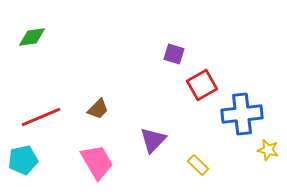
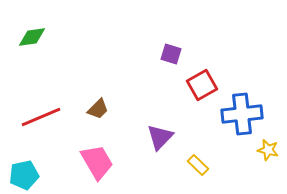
purple square: moved 3 px left
purple triangle: moved 7 px right, 3 px up
cyan pentagon: moved 1 px right, 15 px down
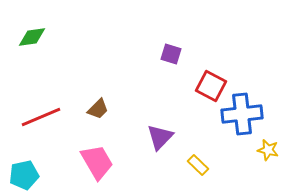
red square: moved 9 px right, 1 px down; rotated 32 degrees counterclockwise
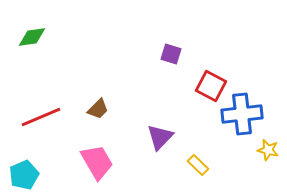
cyan pentagon: rotated 12 degrees counterclockwise
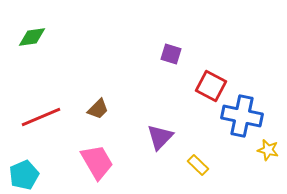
blue cross: moved 2 px down; rotated 18 degrees clockwise
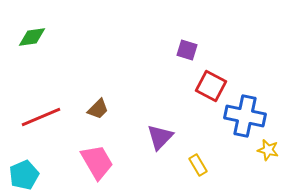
purple square: moved 16 px right, 4 px up
blue cross: moved 3 px right
yellow rectangle: rotated 15 degrees clockwise
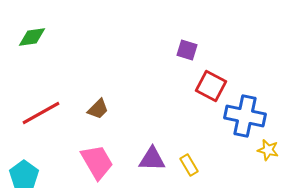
red line: moved 4 px up; rotated 6 degrees counterclockwise
purple triangle: moved 8 px left, 22 px down; rotated 48 degrees clockwise
yellow rectangle: moved 9 px left
cyan pentagon: rotated 12 degrees counterclockwise
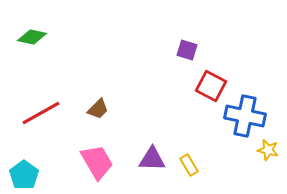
green diamond: rotated 20 degrees clockwise
